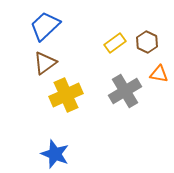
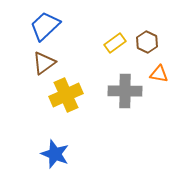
brown triangle: moved 1 px left
gray cross: rotated 32 degrees clockwise
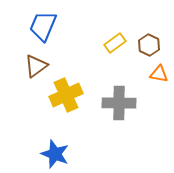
blue trapezoid: moved 2 px left; rotated 24 degrees counterclockwise
brown hexagon: moved 2 px right, 3 px down
brown triangle: moved 8 px left, 3 px down
gray cross: moved 6 px left, 12 px down
